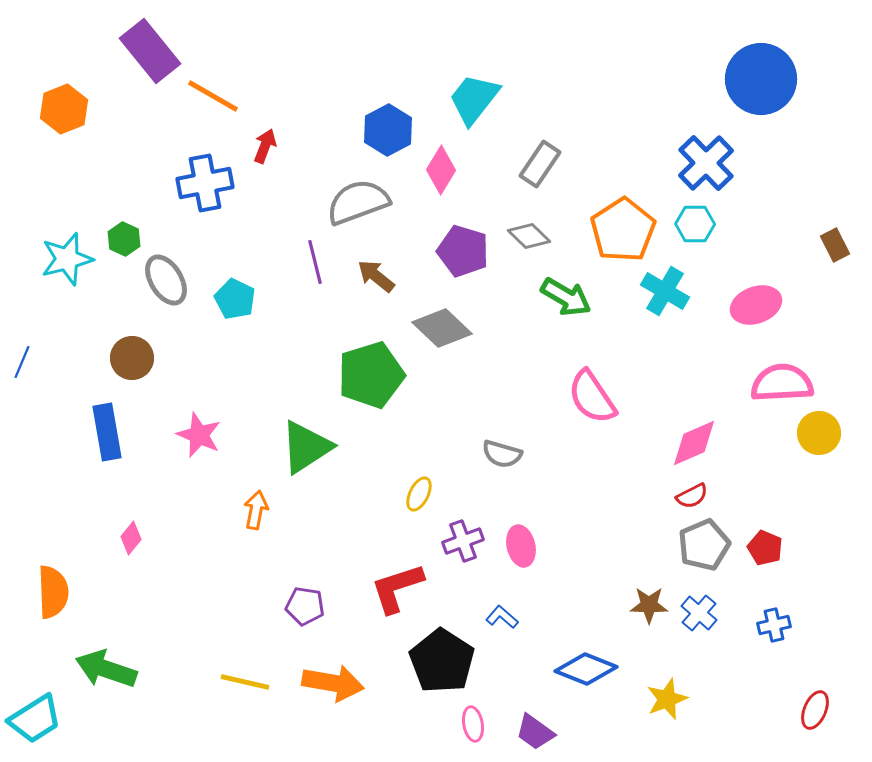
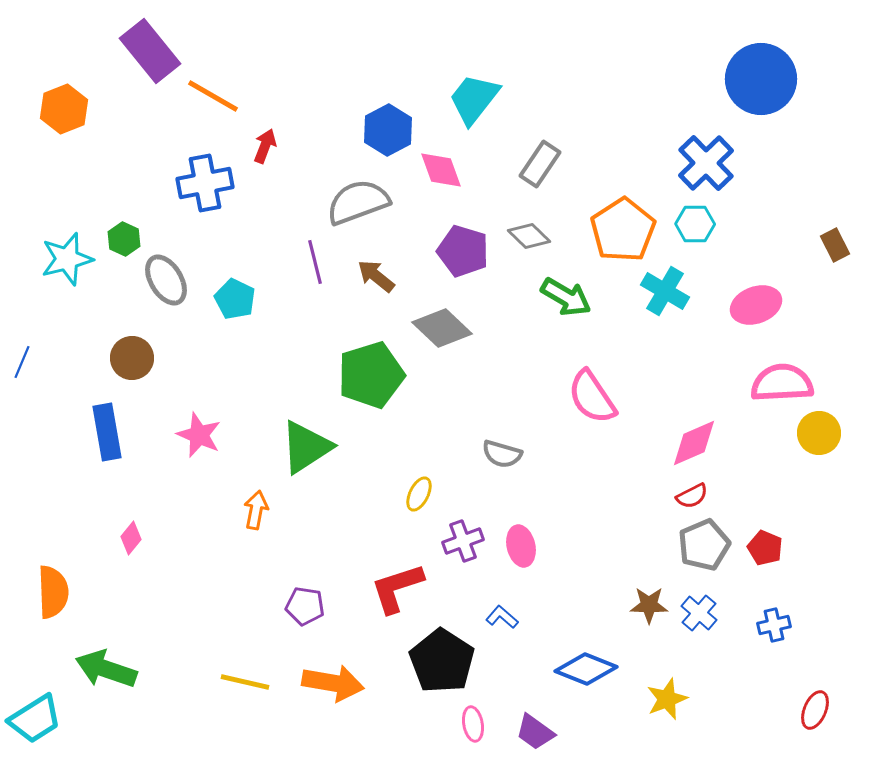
pink diamond at (441, 170): rotated 51 degrees counterclockwise
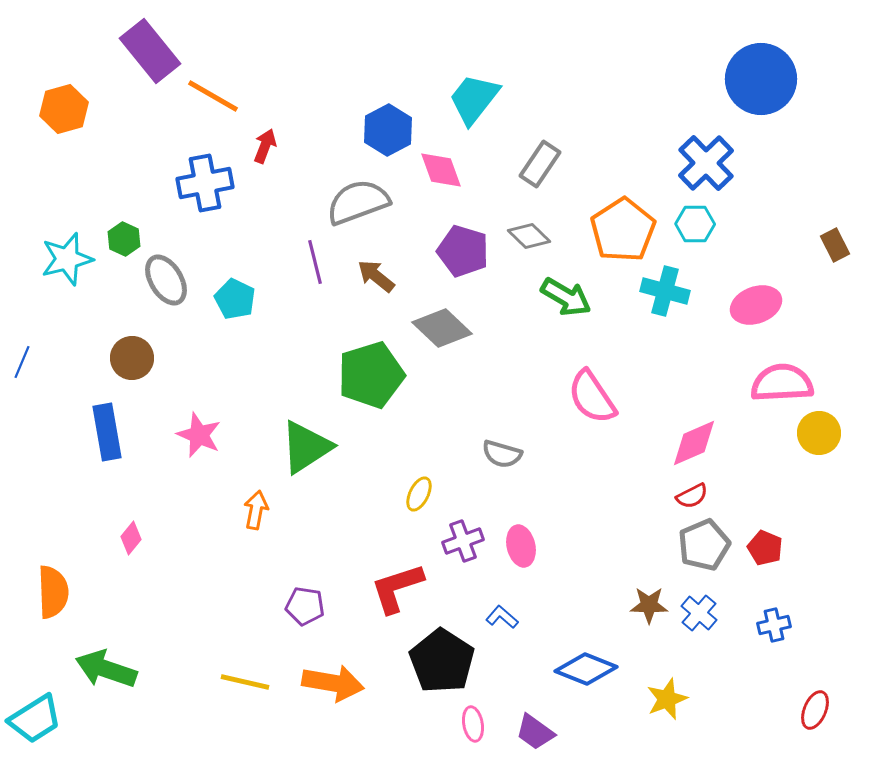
orange hexagon at (64, 109): rotated 6 degrees clockwise
cyan cross at (665, 291): rotated 15 degrees counterclockwise
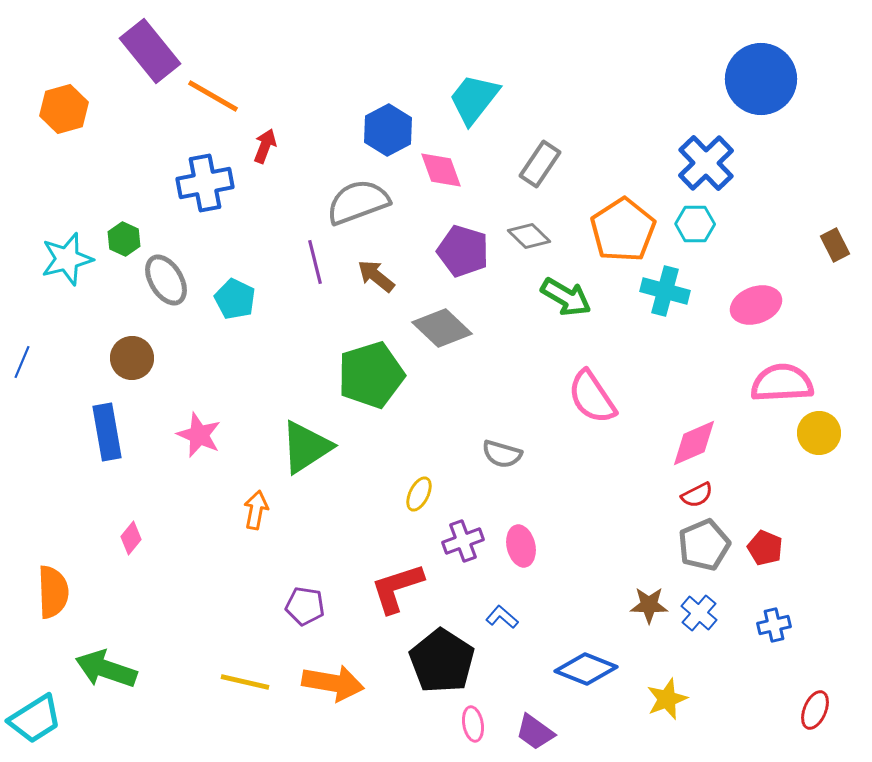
red semicircle at (692, 496): moved 5 px right, 1 px up
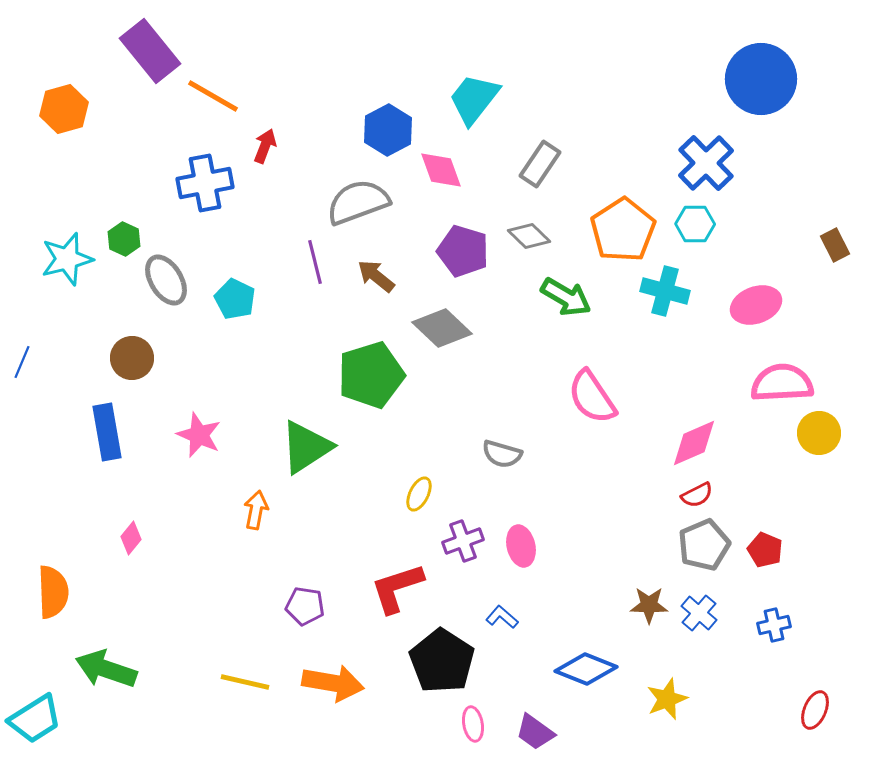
red pentagon at (765, 548): moved 2 px down
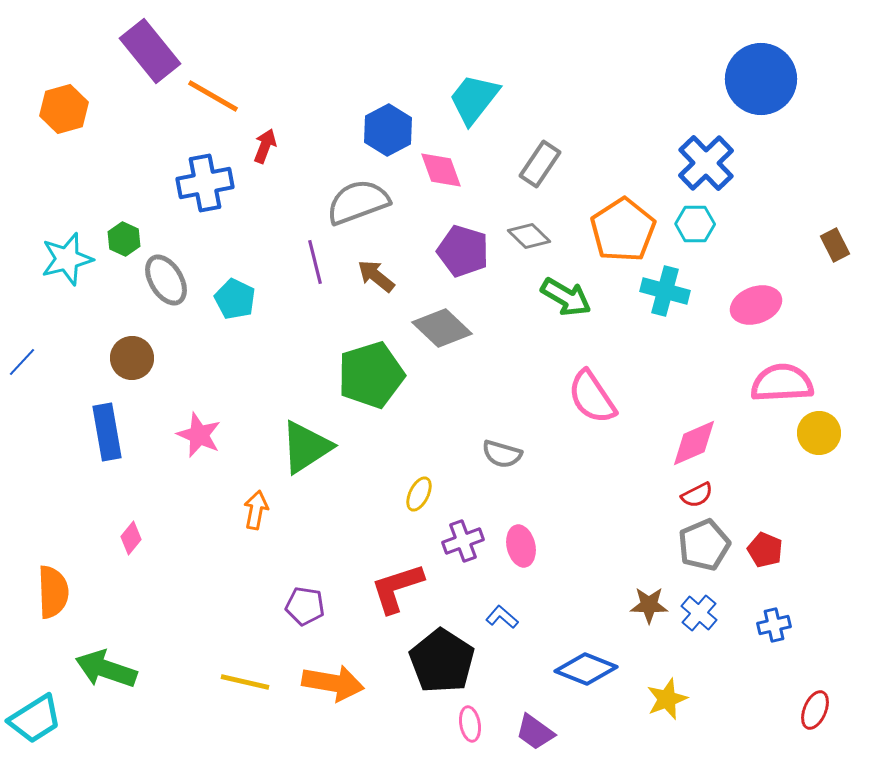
blue line at (22, 362): rotated 20 degrees clockwise
pink ellipse at (473, 724): moved 3 px left
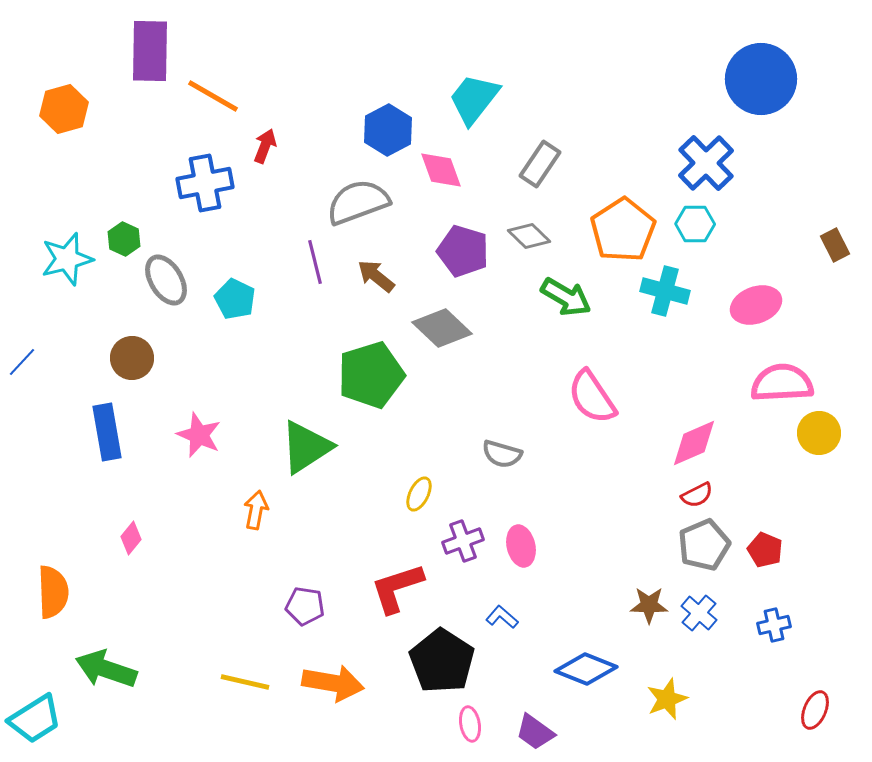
purple rectangle at (150, 51): rotated 40 degrees clockwise
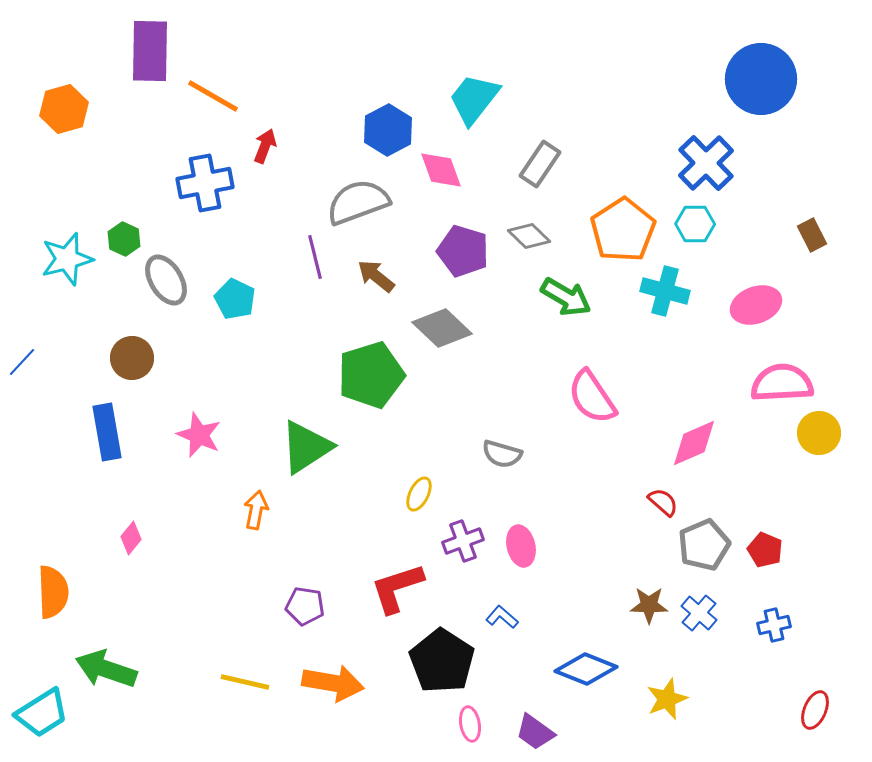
brown rectangle at (835, 245): moved 23 px left, 10 px up
purple line at (315, 262): moved 5 px up
red semicircle at (697, 495): moved 34 px left, 7 px down; rotated 112 degrees counterclockwise
cyan trapezoid at (35, 719): moved 7 px right, 6 px up
